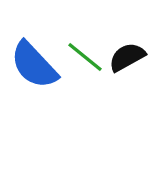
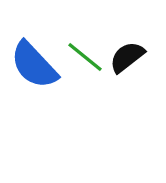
black semicircle: rotated 9 degrees counterclockwise
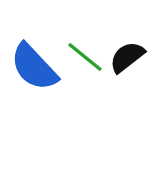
blue semicircle: moved 2 px down
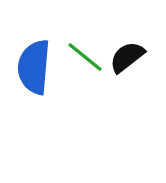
blue semicircle: rotated 48 degrees clockwise
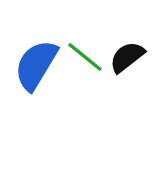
blue semicircle: moved 2 px right, 2 px up; rotated 26 degrees clockwise
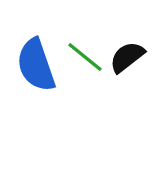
blue semicircle: rotated 50 degrees counterclockwise
